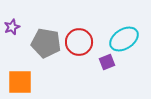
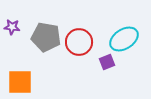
purple star: rotated 28 degrees clockwise
gray pentagon: moved 6 px up
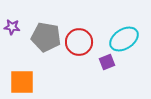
orange square: moved 2 px right
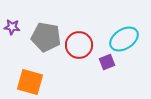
red circle: moved 3 px down
orange square: moved 8 px right; rotated 16 degrees clockwise
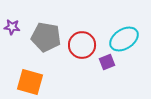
red circle: moved 3 px right
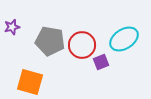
purple star: rotated 21 degrees counterclockwise
gray pentagon: moved 4 px right, 4 px down
purple square: moved 6 px left
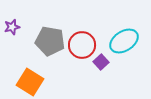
cyan ellipse: moved 2 px down
purple square: rotated 21 degrees counterclockwise
orange square: rotated 16 degrees clockwise
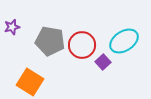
purple square: moved 2 px right
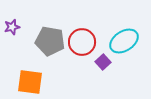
red circle: moved 3 px up
orange square: rotated 24 degrees counterclockwise
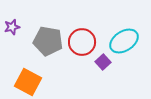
gray pentagon: moved 2 px left
orange square: moved 2 px left; rotated 20 degrees clockwise
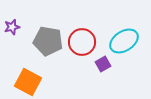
purple square: moved 2 px down; rotated 14 degrees clockwise
